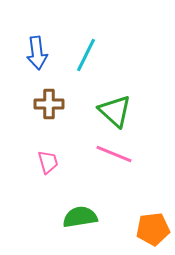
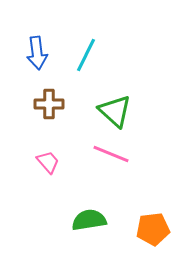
pink line: moved 3 px left
pink trapezoid: rotated 25 degrees counterclockwise
green semicircle: moved 9 px right, 3 px down
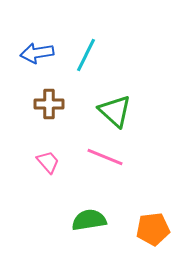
blue arrow: rotated 88 degrees clockwise
pink line: moved 6 px left, 3 px down
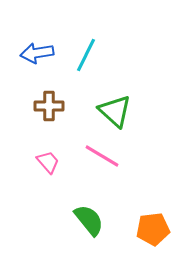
brown cross: moved 2 px down
pink line: moved 3 px left, 1 px up; rotated 9 degrees clockwise
green semicircle: rotated 60 degrees clockwise
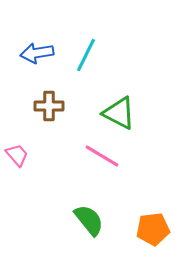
green triangle: moved 4 px right, 2 px down; rotated 15 degrees counterclockwise
pink trapezoid: moved 31 px left, 7 px up
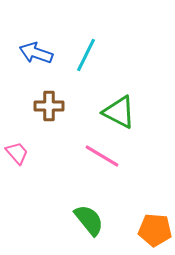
blue arrow: moved 1 px left; rotated 28 degrees clockwise
green triangle: moved 1 px up
pink trapezoid: moved 2 px up
orange pentagon: moved 2 px right, 1 px down; rotated 12 degrees clockwise
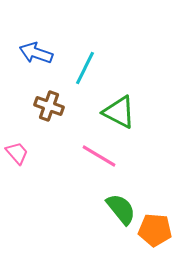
cyan line: moved 1 px left, 13 px down
brown cross: rotated 20 degrees clockwise
pink line: moved 3 px left
green semicircle: moved 32 px right, 11 px up
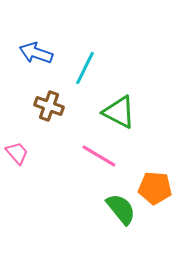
orange pentagon: moved 42 px up
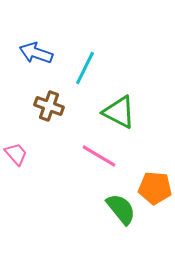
pink trapezoid: moved 1 px left, 1 px down
